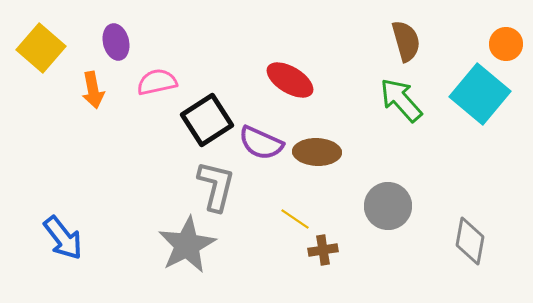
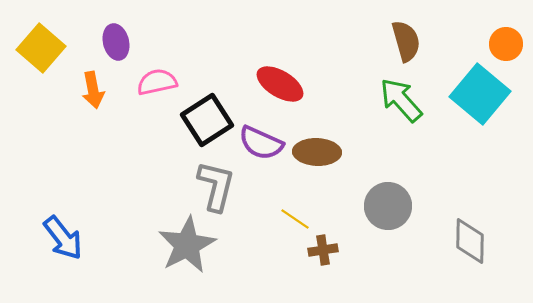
red ellipse: moved 10 px left, 4 px down
gray diamond: rotated 9 degrees counterclockwise
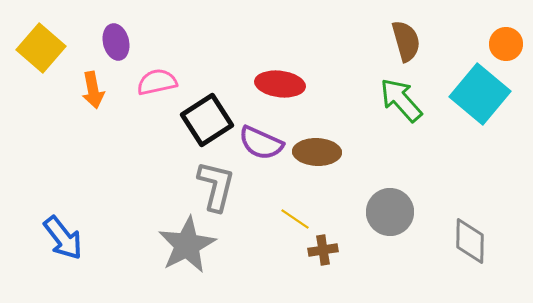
red ellipse: rotated 24 degrees counterclockwise
gray circle: moved 2 px right, 6 px down
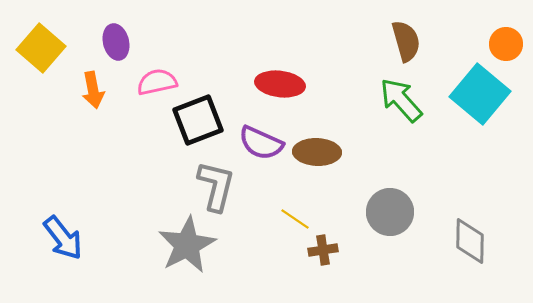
black square: moved 9 px left; rotated 12 degrees clockwise
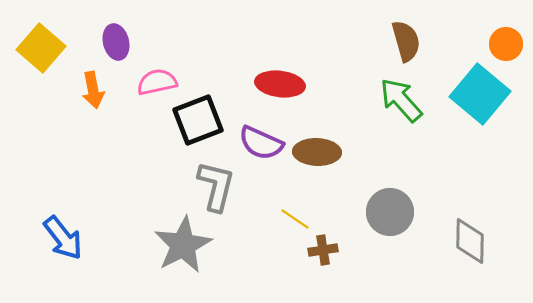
gray star: moved 4 px left
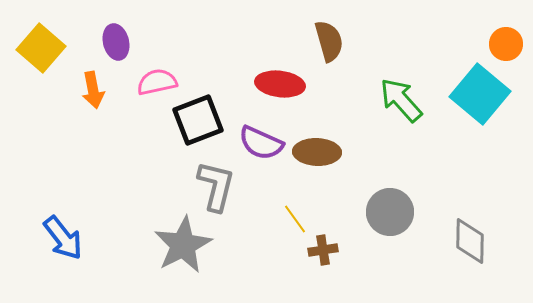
brown semicircle: moved 77 px left
yellow line: rotated 20 degrees clockwise
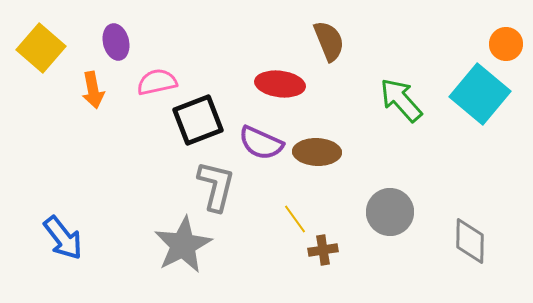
brown semicircle: rotated 6 degrees counterclockwise
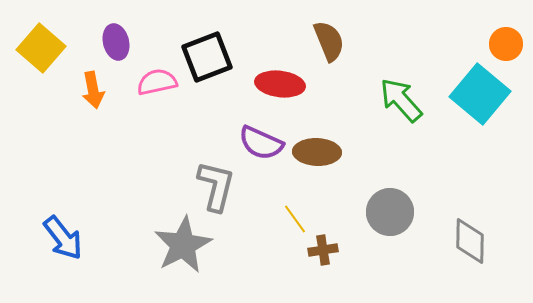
black square: moved 9 px right, 63 px up
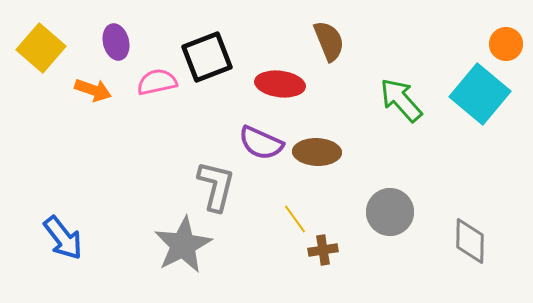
orange arrow: rotated 60 degrees counterclockwise
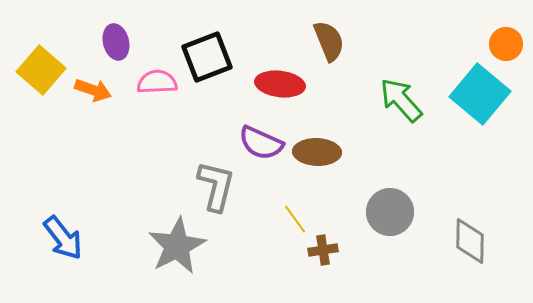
yellow square: moved 22 px down
pink semicircle: rotated 9 degrees clockwise
gray star: moved 6 px left, 1 px down
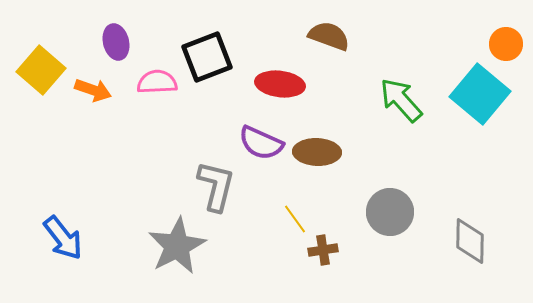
brown semicircle: moved 5 px up; rotated 48 degrees counterclockwise
